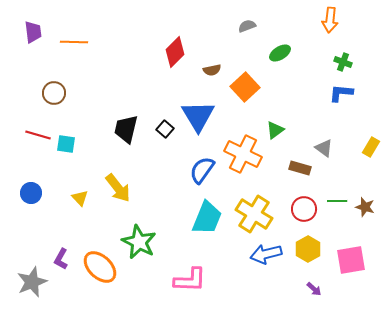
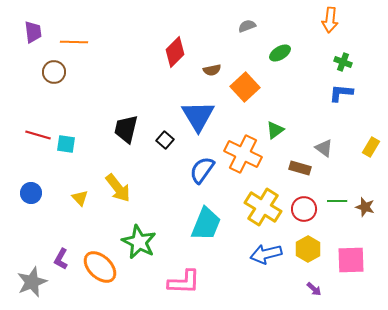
brown circle: moved 21 px up
black square: moved 11 px down
yellow cross: moved 9 px right, 7 px up
cyan trapezoid: moved 1 px left, 6 px down
pink square: rotated 8 degrees clockwise
pink L-shape: moved 6 px left, 2 px down
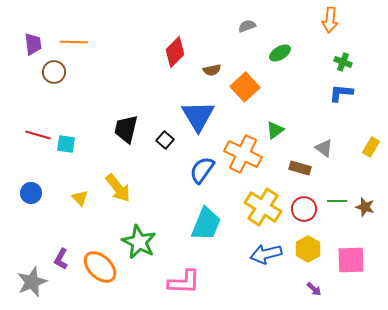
purple trapezoid: moved 12 px down
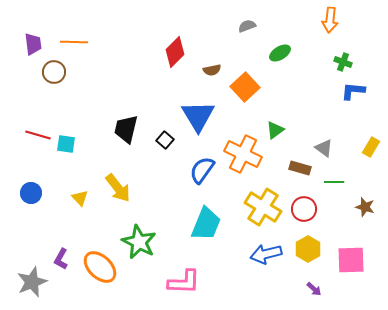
blue L-shape: moved 12 px right, 2 px up
green line: moved 3 px left, 19 px up
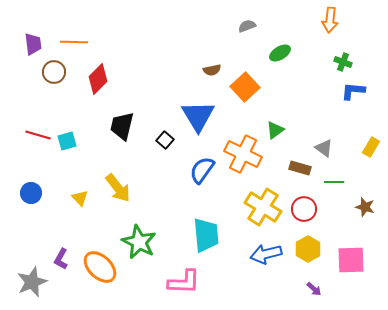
red diamond: moved 77 px left, 27 px down
black trapezoid: moved 4 px left, 3 px up
cyan square: moved 1 px right, 3 px up; rotated 24 degrees counterclockwise
cyan trapezoid: moved 11 px down; rotated 27 degrees counterclockwise
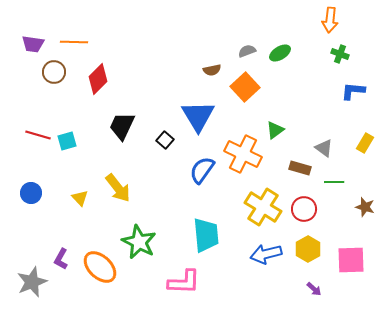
gray semicircle: moved 25 px down
purple trapezoid: rotated 105 degrees clockwise
green cross: moved 3 px left, 8 px up
black trapezoid: rotated 12 degrees clockwise
yellow rectangle: moved 6 px left, 4 px up
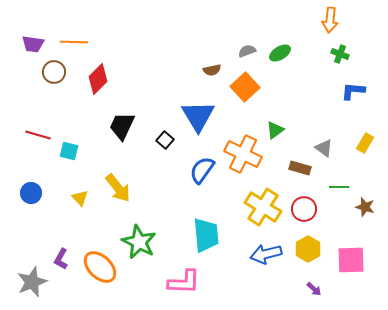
cyan square: moved 2 px right, 10 px down; rotated 30 degrees clockwise
green line: moved 5 px right, 5 px down
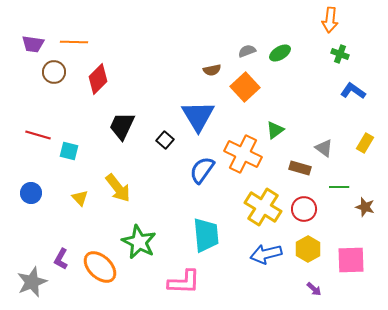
blue L-shape: rotated 30 degrees clockwise
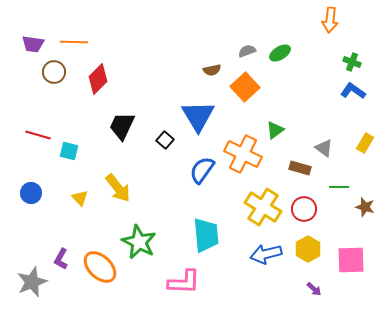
green cross: moved 12 px right, 8 px down
